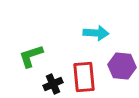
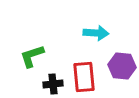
green L-shape: moved 1 px right
black cross: rotated 18 degrees clockwise
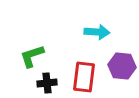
cyan arrow: moved 1 px right, 1 px up
red rectangle: rotated 12 degrees clockwise
black cross: moved 6 px left, 1 px up
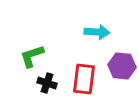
red rectangle: moved 2 px down
black cross: rotated 24 degrees clockwise
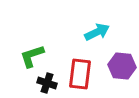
cyan arrow: rotated 30 degrees counterclockwise
red rectangle: moved 4 px left, 5 px up
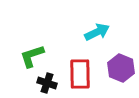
purple hexagon: moved 1 px left, 2 px down; rotated 16 degrees clockwise
red rectangle: rotated 8 degrees counterclockwise
